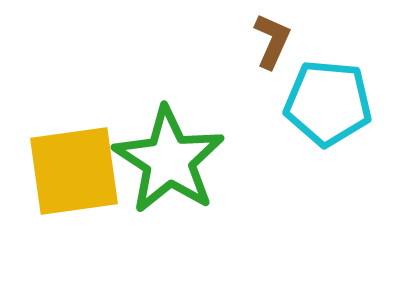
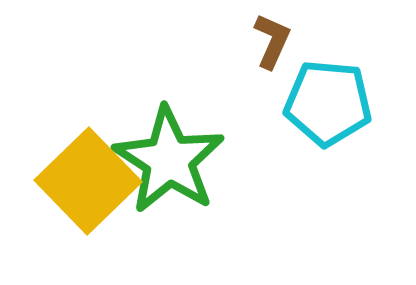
yellow square: moved 14 px right, 10 px down; rotated 36 degrees counterclockwise
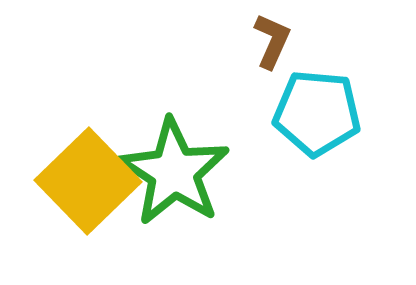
cyan pentagon: moved 11 px left, 10 px down
green star: moved 5 px right, 12 px down
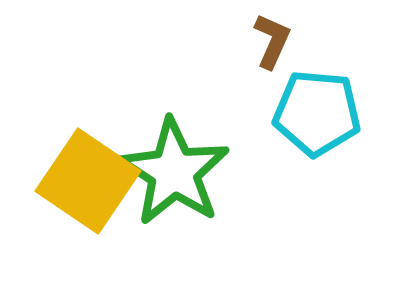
yellow square: rotated 12 degrees counterclockwise
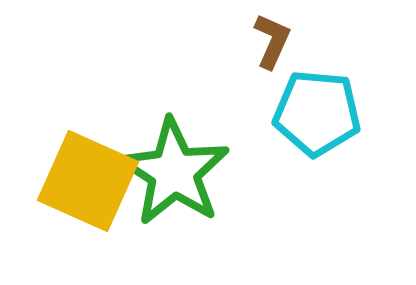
yellow square: rotated 10 degrees counterclockwise
